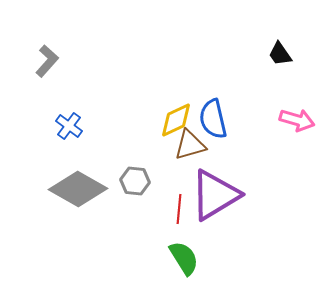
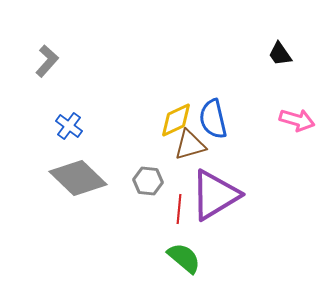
gray hexagon: moved 13 px right
gray diamond: moved 11 px up; rotated 14 degrees clockwise
green semicircle: rotated 18 degrees counterclockwise
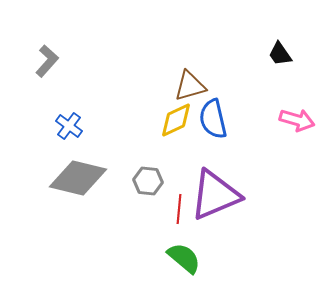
brown triangle: moved 59 px up
gray diamond: rotated 30 degrees counterclockwise
purple triangle: rotated 8 degrees clockwise
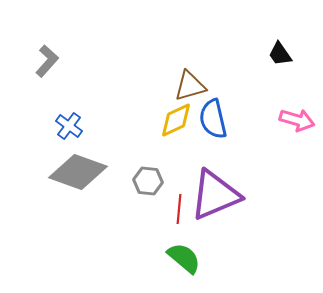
gray diamond: moved 6 px up; rotated 6 degrees clockwise
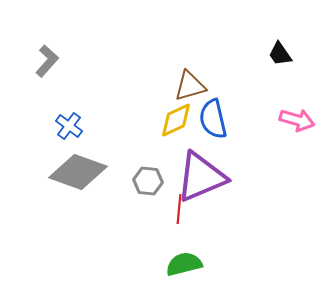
purple triangle: moved 14 px left, 18 px up
green semicircle: moved 6 px down; rotated 54 degrees counterclockwise
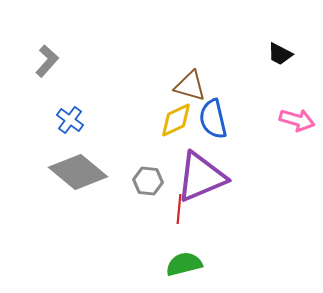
black trapezoid: rotated 28 degrees counterclockwise
brown triangle: rotated 32 degrees clockwise
blue cross: moved 1 px right, 6 px up
gray diamond: rotated 20 degrees clockwise
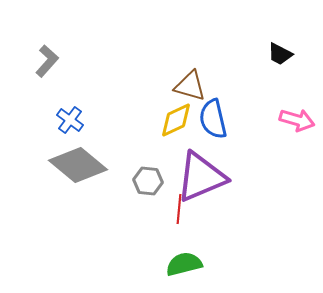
gray diamond: moved 7 px up
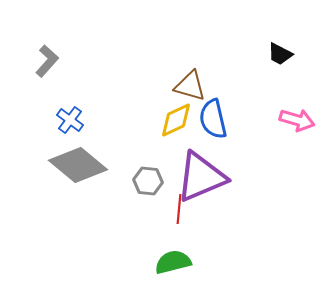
green semicircle: moved 11 px left, 2 px up
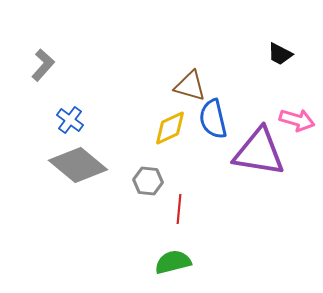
gray L-shape: moved 4 px left, 4 px down
yellow diamond: moved 6 px left, 8 px down
purple triangle: moved 58 px right, 25 px up; rotated 32 degrees clockwise
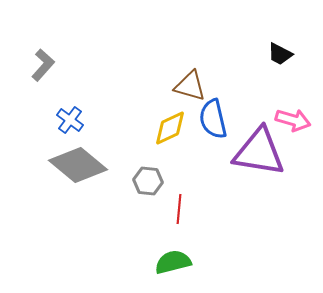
pink arrow: moved 4 px left
